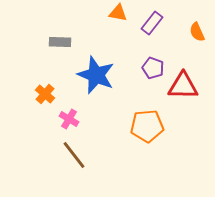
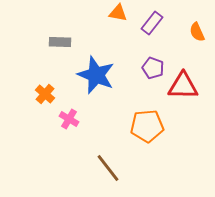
brown line: moved 34 px right, 13 px down
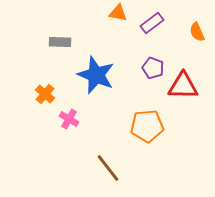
purple rectangle: rotated 15 degrees clockwise
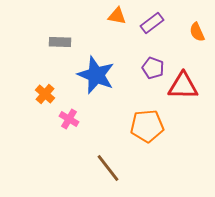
orange triangle: moved 1 px left, 3 px down
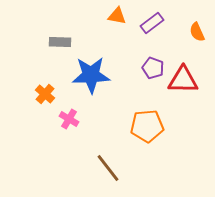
blue star: moved 5 px left; rotated 24 degrees counterclockwise
red triangle: moved 6 px up
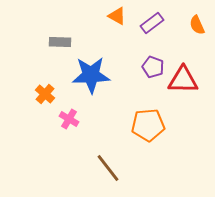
orange triangle: rotated 18 degrees clockwise
orange semicircle: moved 7 px up
purple pentagon: moved 1 px up
orange pentagon: moved 1 px right, 1 px up
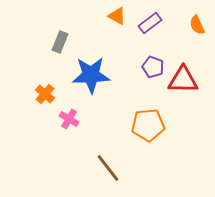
purple rectangle: moved 2 px left
gray rectangle: rotated 70 degrees counterclockwise
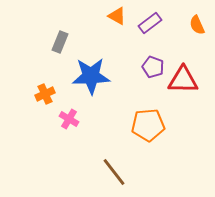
blue star: moved 1 px down
orange cross: rotated 24 degrees clockwise
brown line: moved 6 px right, 4 px down
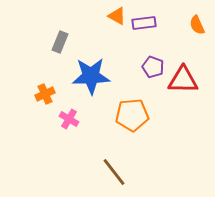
purple rectangle: moved 6 px left; rotated 30 degrees clockwise
orange pentagon: moved 16 px left, 10 px up
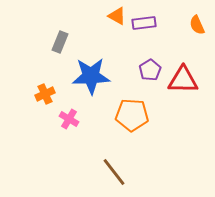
purple pentagon: moved 3 px left, 3 px down; rotated 20 degrees clockwise
orange pentagon: rotated 8 degrees clockwise
